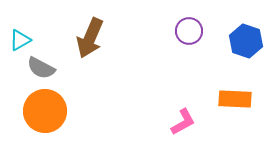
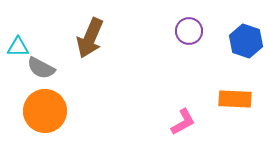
cyan triangle: moved 2 px left, 7 px down; rotated 30 degrees clockwise
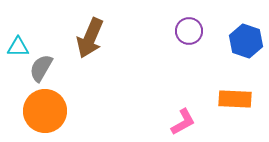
gray semicircle: rotated 92 degrees clockwise
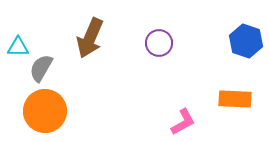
purple circle: moved 30 px left, 12 px down
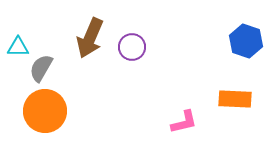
purple circle: moved 27 px left, 4 px down
pink L-shape: moved 1 px right; rotated 16 degrees clockwise
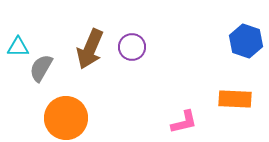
brown arrow: moved 11 px down
orange circle: moved 21 px right, 7 px down
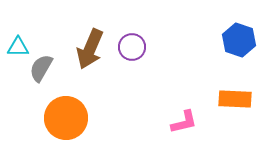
blue hexagon: moved 7 px left, 1 px up
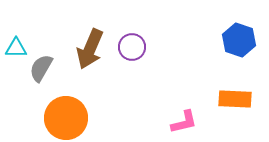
cyan triangle: moved 2 px left, 1 px down
